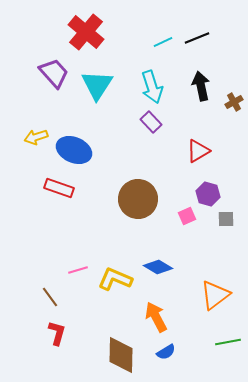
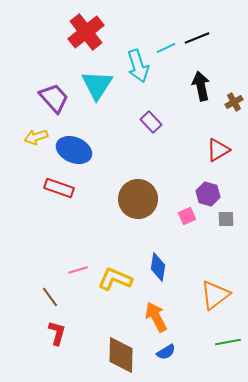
red cross: rotated 12 degrees clockwise
cyan line: moved 3 px right, 6 px down
purple trapezoid: moved 25 px down
cyan arrow: moved 14 px left, 21 px up
red triangle: moved 20 px right, 1 px up
blue diamond: rotated 68 degrees clockwise
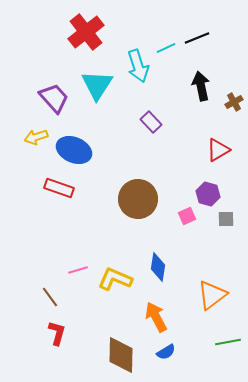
orange triangle: moved 3 px left
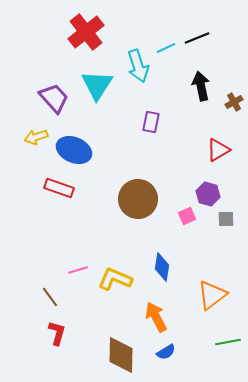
purple rectangle: rotated 55 degrees clockwise
blue diamond: moved 4 px right
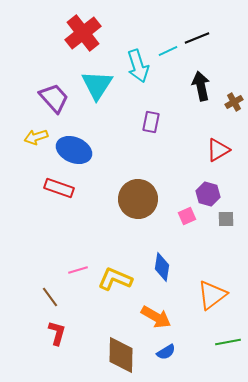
red cross: moved 3 px left, 1 px down
cyan line: moved 2 px right, 3 px down
orange arrow: rotated 148 degrees clockwise
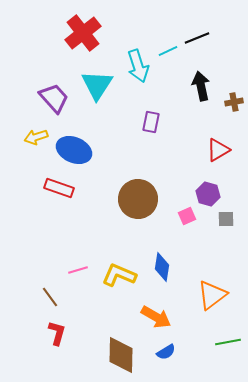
brown cross: rotated 18 degrees clockwise
yellow L-shape: moved 4 px right, 4 px up
